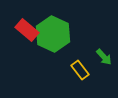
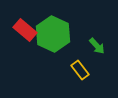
red rectangle: moved 2 px left
green arrow: moved 7 px left, 11 px up
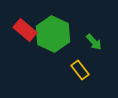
green arrow: moved 3 px left, 4 px up
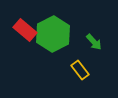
green hexagon: rotated 8 degrees clockwise
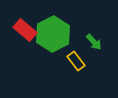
yellow rectangle: moved 4 px left, 9 px up
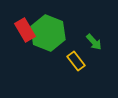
red rectangle: rotated 20 degrees clockwise
green hexagon: moved 5 px left, 1 px up; rotated 12 degrees counterclockwise
